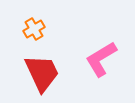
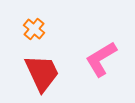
orange cross: rotated 20 degrees counterclockwise
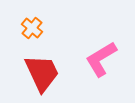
orange cross: moved 2 px left, 1 px up
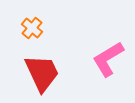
pink L-shape: moved 7 px right
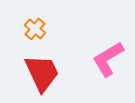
orange cross: moved 3 px right, 1 px down
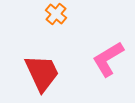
orange cross: moved 21 px right, 15 px up
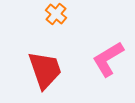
red trapezoid: moved 3 px right, 3 px up; rotated 6 degrees clockwise
